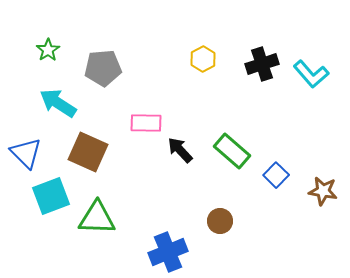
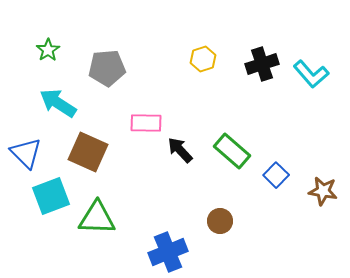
yellow hexagon: rotated 10 degrees clockwise
gray pentagon: moved 4 px right
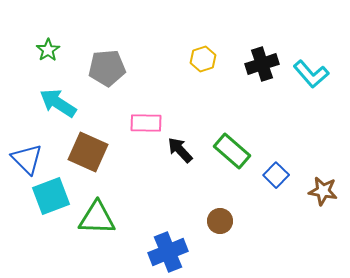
blue triangle: moved 1 px right, 6 px down
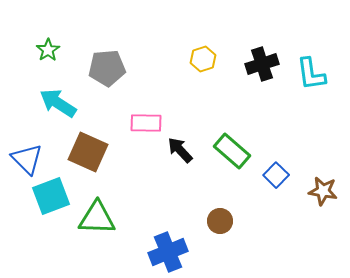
cyan L-shape: rotated 33 degrees clockwise
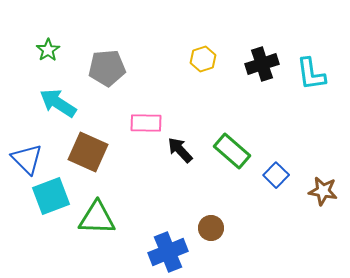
brown circle: moved 9 px left, 7 px down
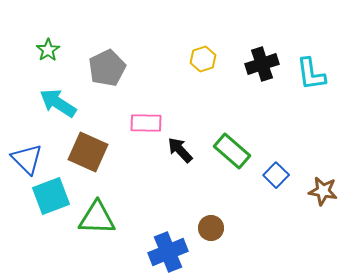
gray pentagon: rotated 21 degrees counterclockwise
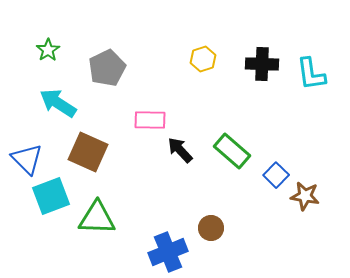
black cross: rotated 20 degrees clockwise
pink rectangle: moved 4 px right, 3 px up
brown star: moved 18 px left, 5 px down
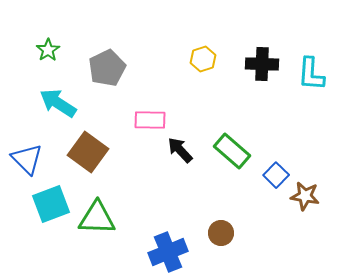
cyan L-shape: rotated 12 degrees clockwise
brown square: rotated 12 degrees clockwise
cyan square: moved 8 px down
brown circle: moved 10 px right, 5 px down
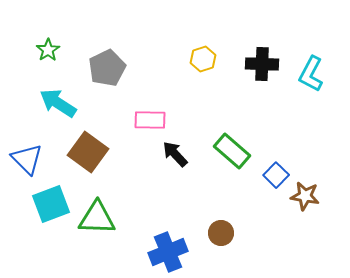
cyan L-shape: rotated 24 degrees clockwise
black arrow: moved 5 px left, 4 px down
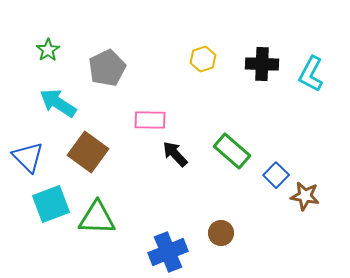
blue triangle: moved 1 px right, 2 px up
